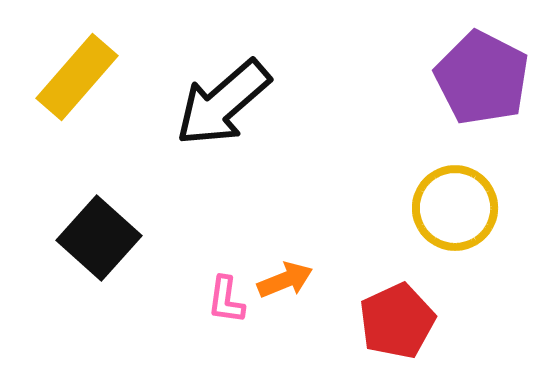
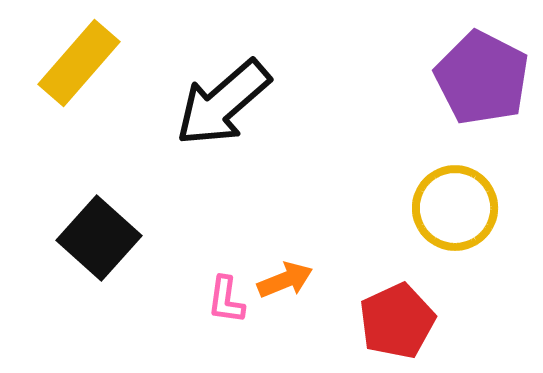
yellow rectangle: moved 2 px right, 14 px up
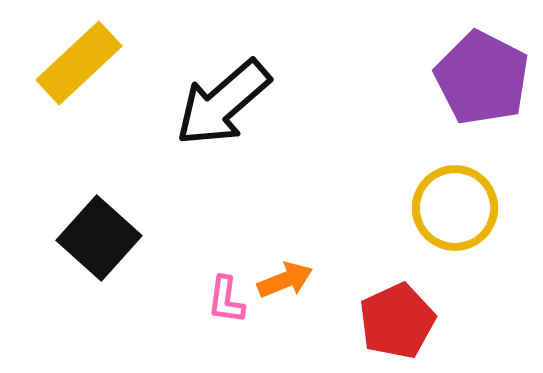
yellow rectangle: rotated 6 degrees clockwise
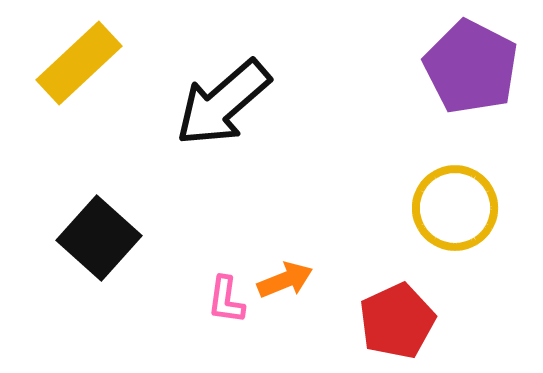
purple pentagon: moved 11 px left, 11 px up
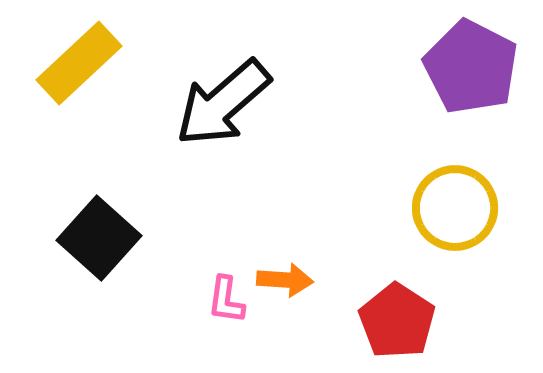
orange arrow: rotated 26 degrees clockwise
red pentagon: rotated 14 degrees counterclockwise
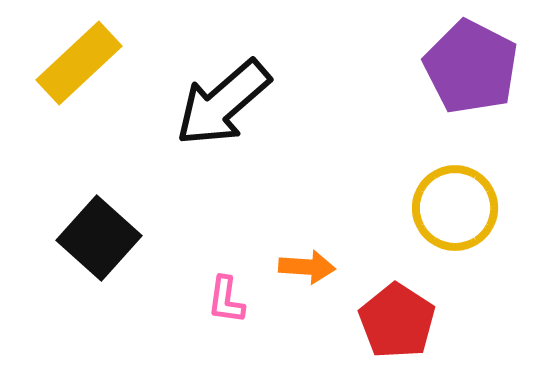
orange arrow: moved 22 px right, 13 px up
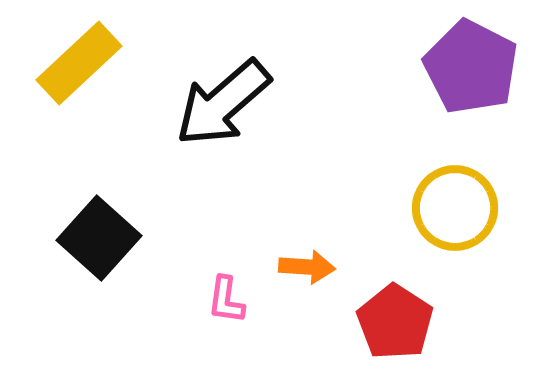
red pentagon: moved 2 px left, 1 px down
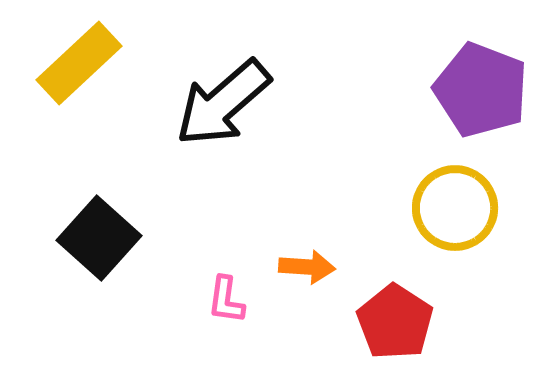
purple pentagon: moved 10 px right, 23 px down; rotated 6 degrees counterclockwise
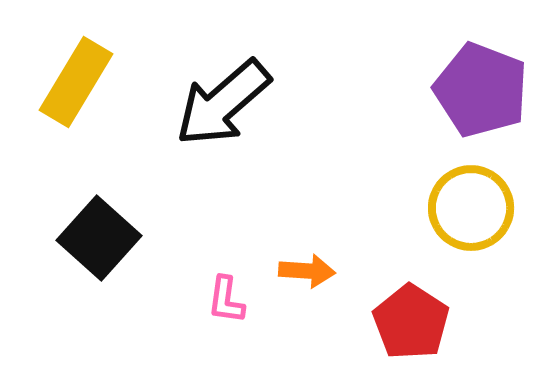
yellow rectangle: moved 3 px left, 19 px down; rotated 16 degrees counterclockwise
yellow circle: moved 16 px right
orange arrow: moved 4 px down
red pentagon: moved 16 px right
